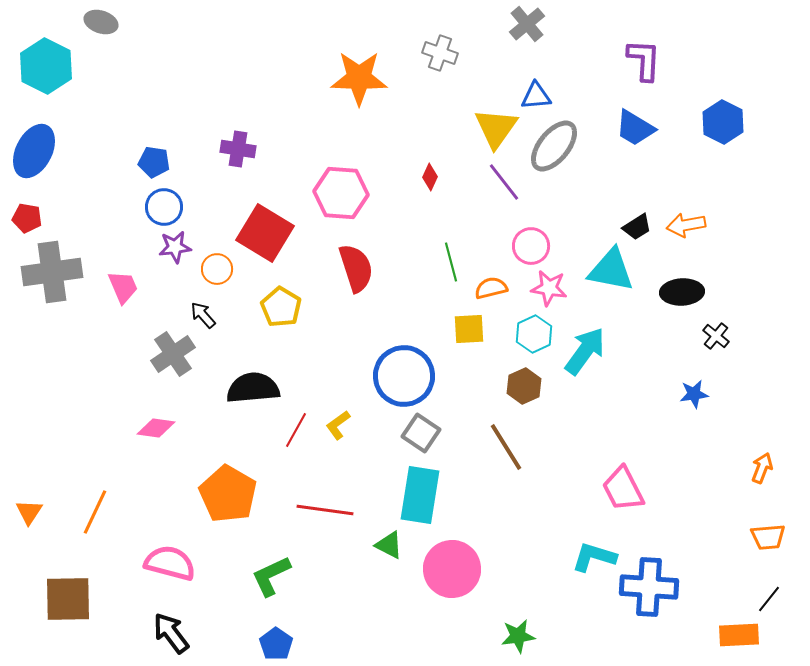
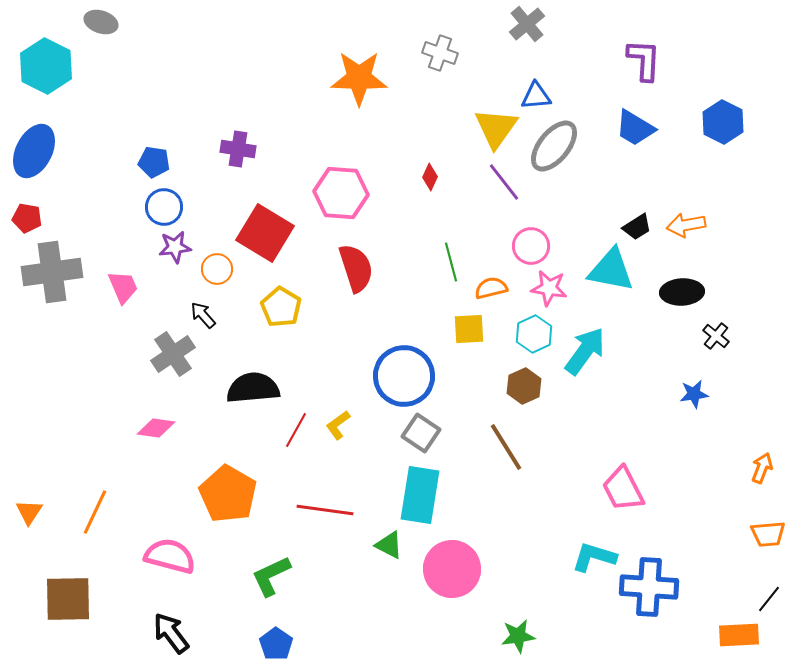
orange trapezoid at (768, 537): moved 3 px up
pink semicircle at (170, 563): moved 7 px up
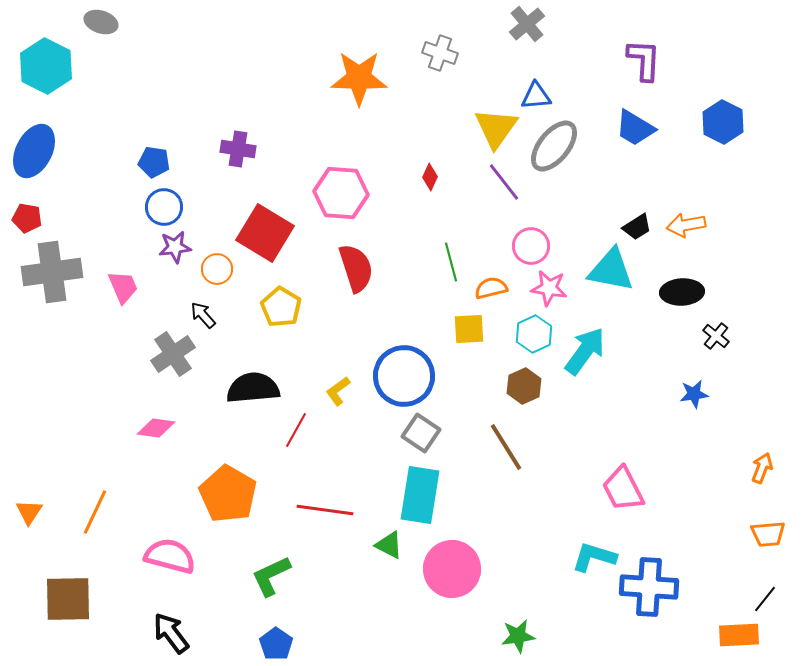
yellow L-shape at (338, 425): moved 34 px up
black line at (769, 599): moved 4 px left
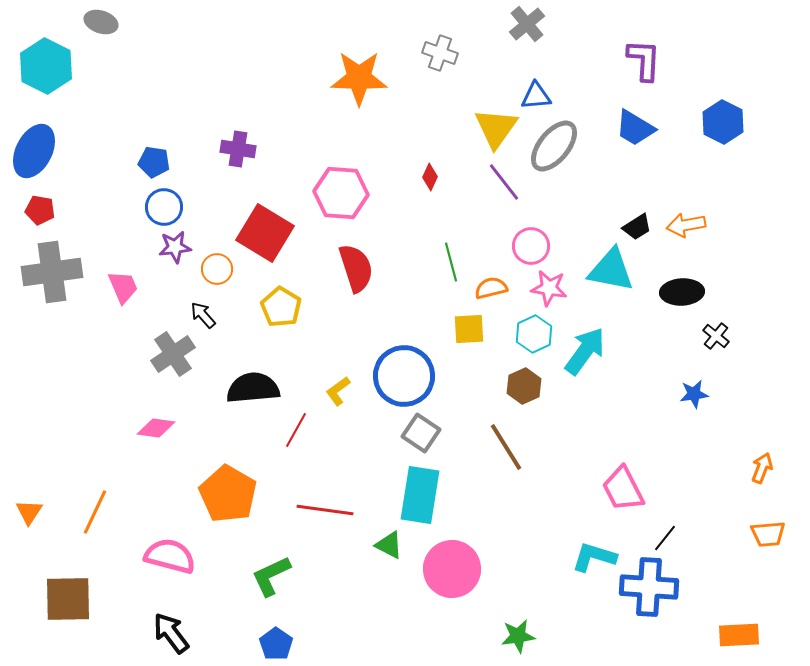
red pentagon at (27, 218): moved 13 px right, 8 px up
black line at (765, 599): moved 100 px left, 61 px up
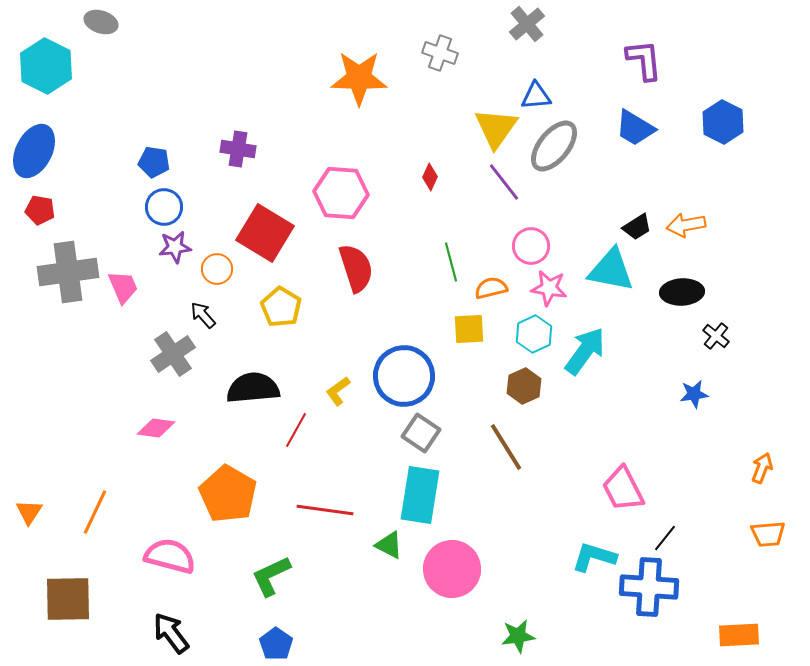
purple L-shape at (644, 60): rotated 9 degrees counterclockwise
gray cross at (52, 272): moved 16 px right
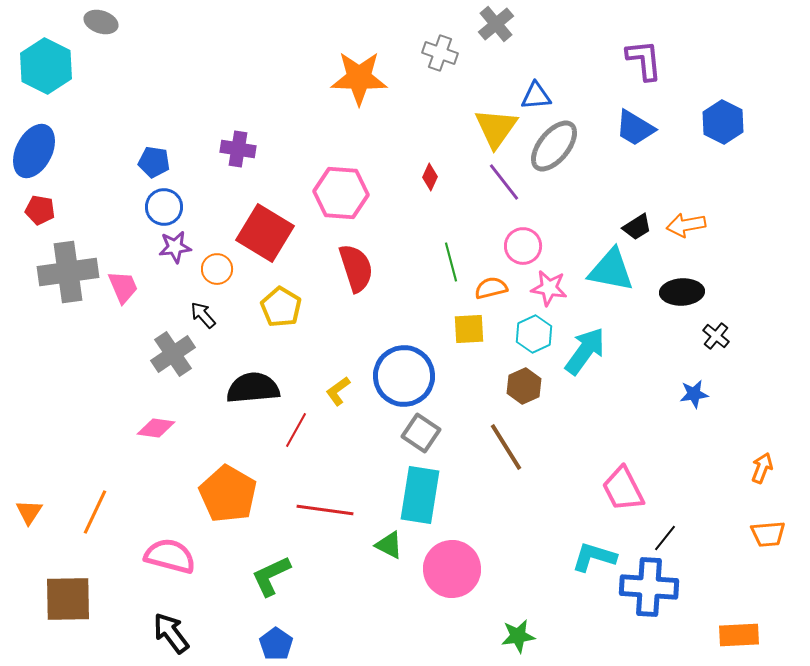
gray cross at (527, 24): moved 31 px left
pink circle at (531, 246): moved 8 px left
